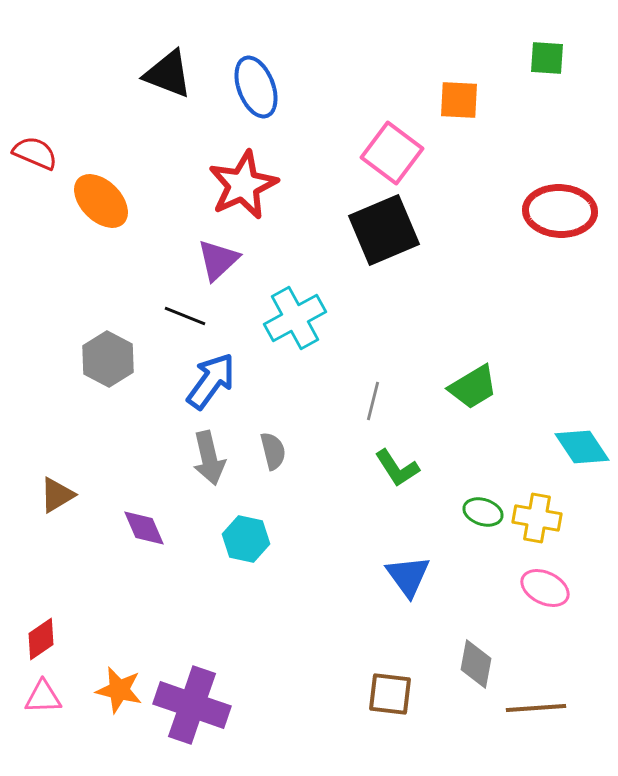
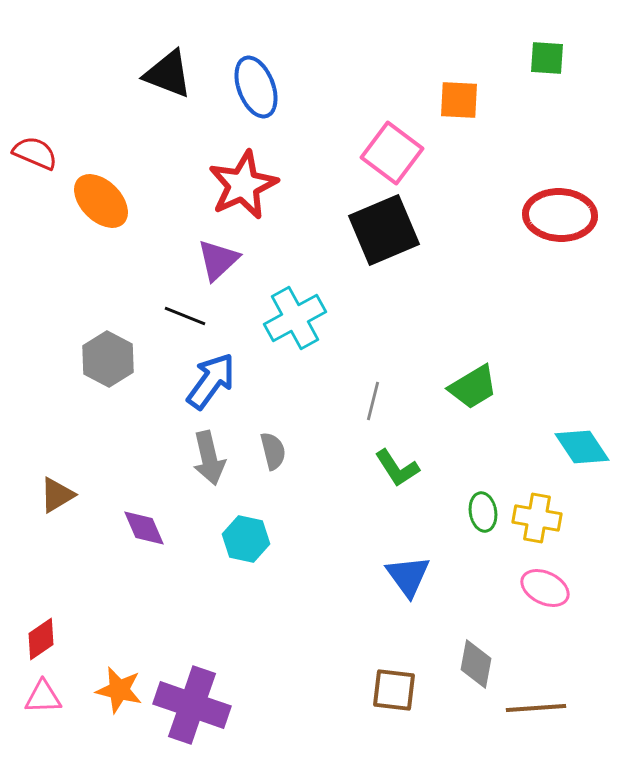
red ellipse: moved 4 px down
green ellipse: rotated 63 degrees clockwise
brown square: moved 4 px right, 4 px up
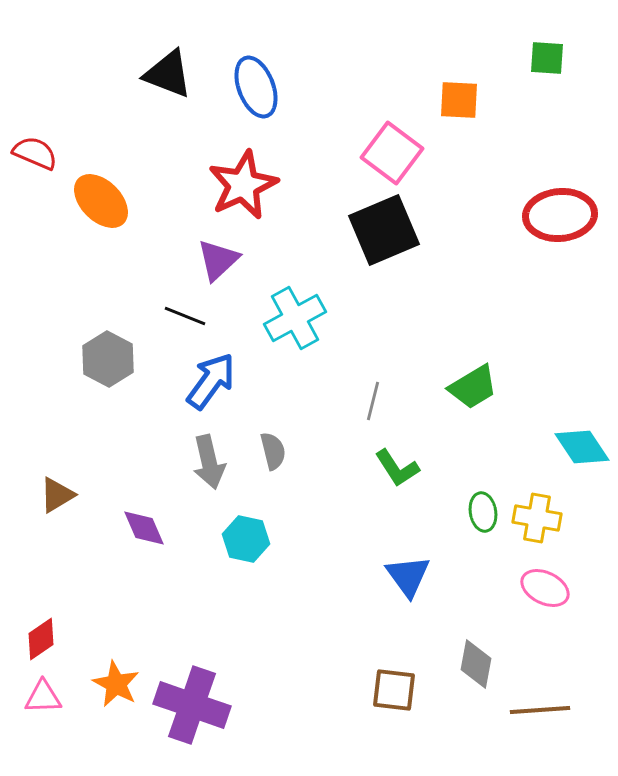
red ellipse: rotated 8 degrees counterclockwise
gray arrow: moved 4 px down
orange star: moved 3 px left, 6 px up; rotated 15 degrees clockwise
brown line: moved 4 px right, 2 px down
